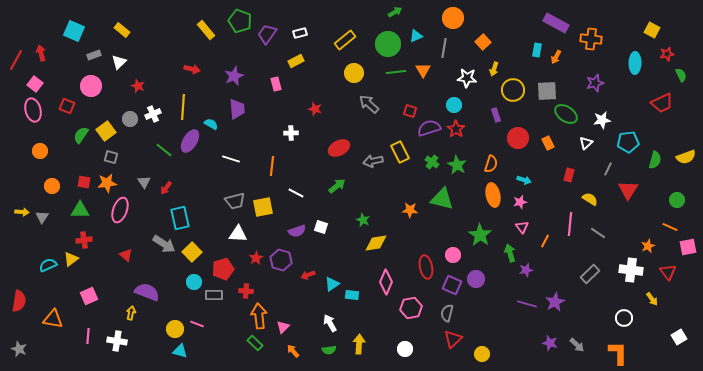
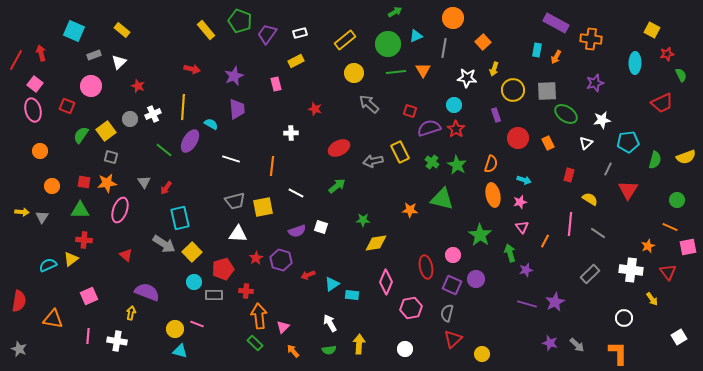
green star at (363, 220): rotated 24 degrees counterclockwise
red cross at (84, 240): rotated 14 degrees clockwise
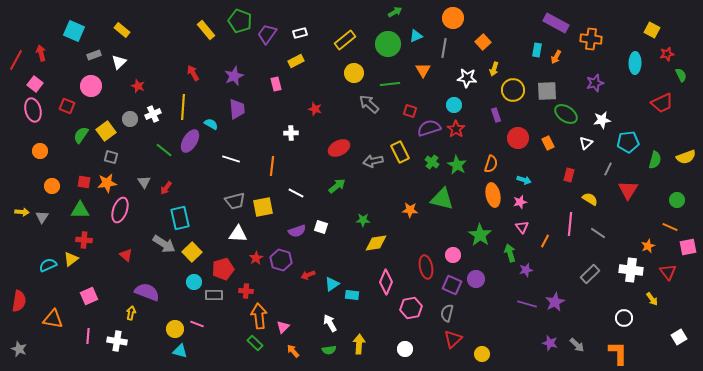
red arrow at (192, 69): moved 1 px right, 4 px down; rotated 133 degrees counterclockwise
green line at (396, 72): moved 6 px left, 12 px down
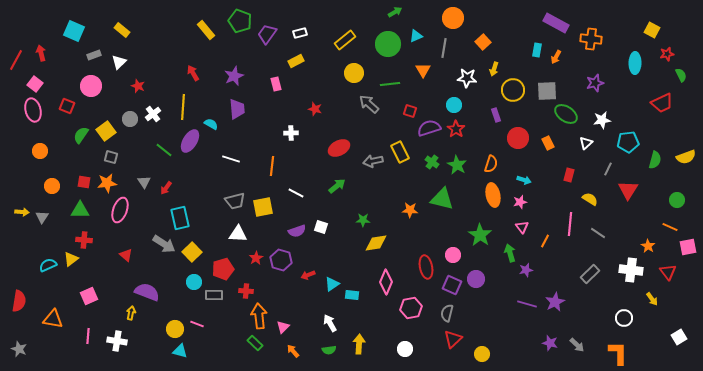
white cross at (153, 114): rotated 14 degrees counterclockwise
orange star at (648, 246): rotated 16 degrees counterclockwise
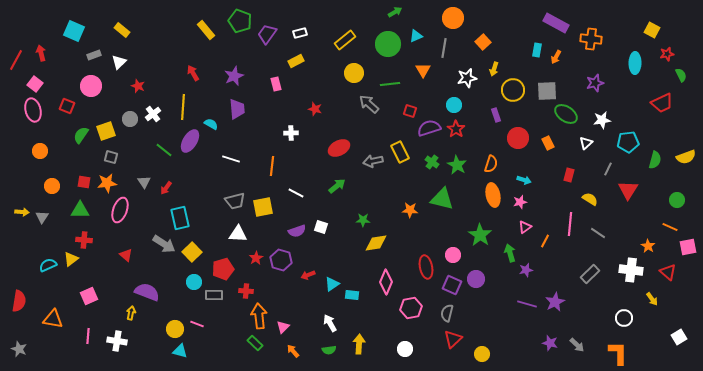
white star at (467, 78): rotated 18 degrees counterclockwise
yellow square at (106, 131): rotated 18 degrees clockwise
pink triangle at (522, 227): moved 3 px right; rotated 32 degrees clockwise
red triangle at (668, 272): rotated 12 degrees counterclockwise
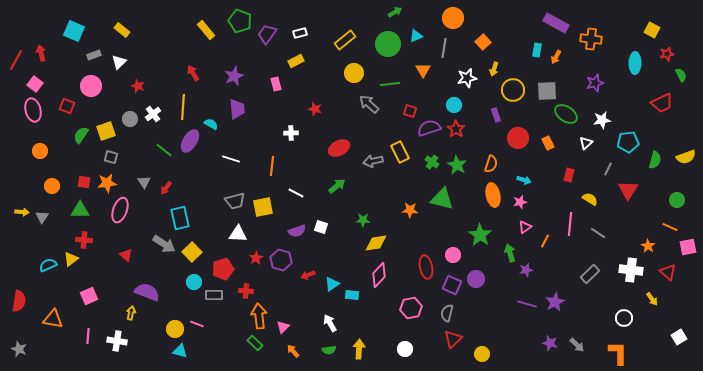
pink diamond at (386, 282): moved 7 px left, 7 px up; rotated 20 degrees clockwise
yellow arrow at (359, 344): moved 5 px down
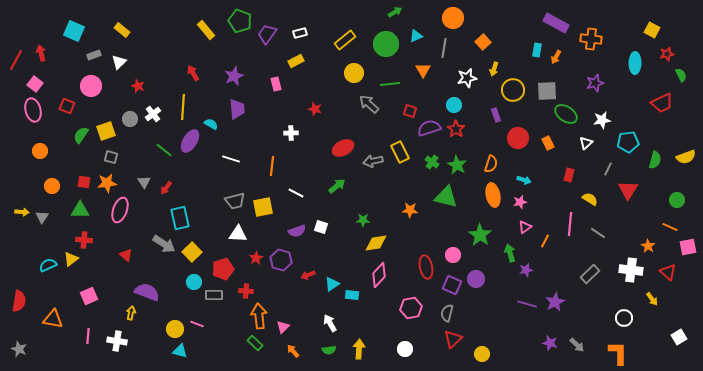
green circle at (388, 44): moved 2 px left
red ellipse at (339, 148): moved 4 px right
green triangle at (442, 199): moved 4 px right, 2 px up
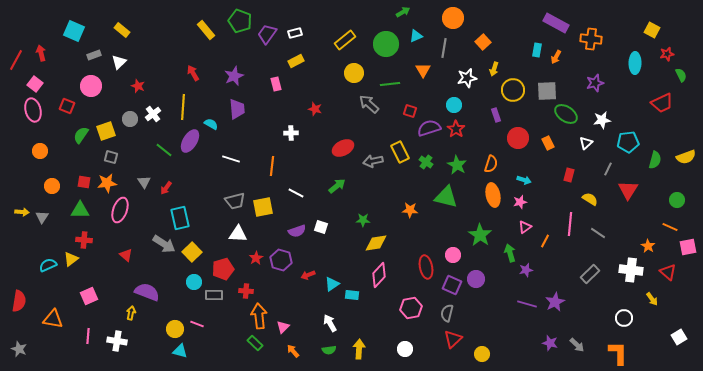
green arrow at (395, 12): moved 8 px right
white rectangle at (300, 33): moved 5 px left
green cross at (432, 162): moved 6 px left
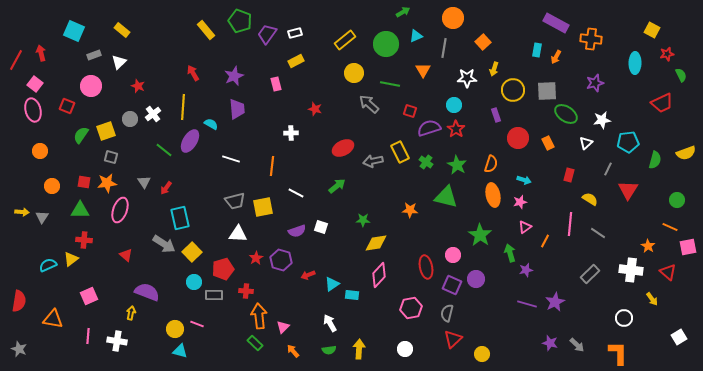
white star at (467, 78): rotated 12 degrees clockwise
green line at (390, 84): rotated 18 degrees clockwise
yellow semicircle at (686, 157): moved 4 px up
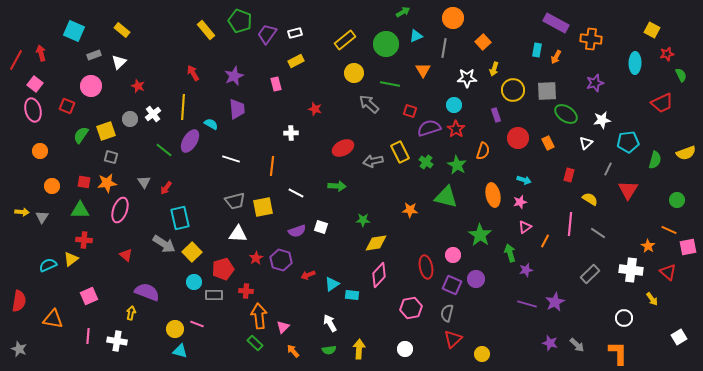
orange semicircle at (491, 164): moved 8 px left, 13 px up
green arrow at (337, 186): rotated 42 degrees clockwise
orange line at (670, 227): moved 1 px left, 3 px down
